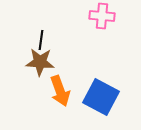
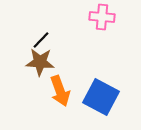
pink cross: moved 1 px down
black line: rotated 36 degrees clockwise
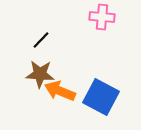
brown star: moved 12 px down
orange arrow: rotated 132 degrees clockwise
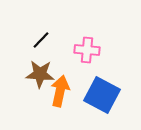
pink cross: moved 15 px left, 33 px down
orange arrow: rotated 80 degrees clockwise
blue square: moved 1 px right, 2 px up
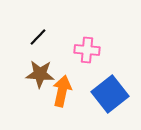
black line: moved 3 px left, 3 px up
orange arrow: moved 2 px right
blue square: moved 8 px right, 1 px up; rotated 24 degrees clockwise
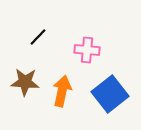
brown star: moved 15 px left, 8 px down
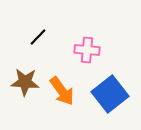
orange arrow: rotated 132 degrees clockwise
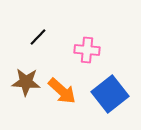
brown star: moved 1 px right
orange arrow: rotated 12 degrees counterclockwise
